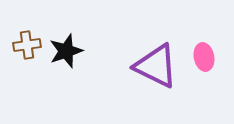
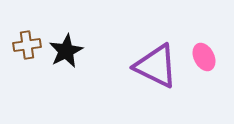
black star: rotated 8 degrees counterclockwise
pink ellipse: rotated 16 degrees counterclockwise
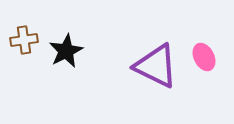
brown cross: moved 3 px left, 5 px up
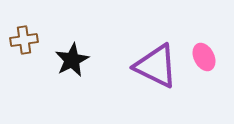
black star: moved 6 px right, 9 px down
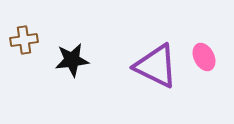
black star: rotated 20 degrees clockwise
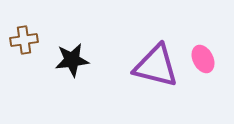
pink ellipse: moved 1 px left, 2 px down
purple triangle: rotated 12 degrees counterclockwise
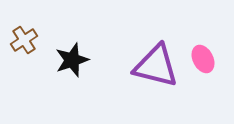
brown cross: rotated 24 degrees counterclockwise
black star: rotated 12 degrees counterclockwise
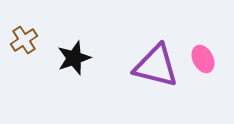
black star: moved 2 px right, 2 px up
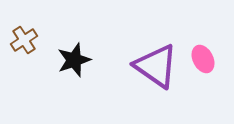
black star: moved 2 px down
purple triangle: rotated 21 degrees clockwise
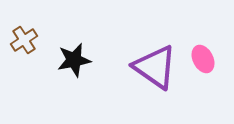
black star: rotated 8 degrees clockwise
purple triangle: moved 1 px left, 1 px down
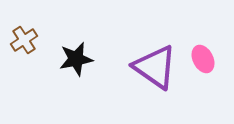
black star: moved 2 px right, 1 px up
